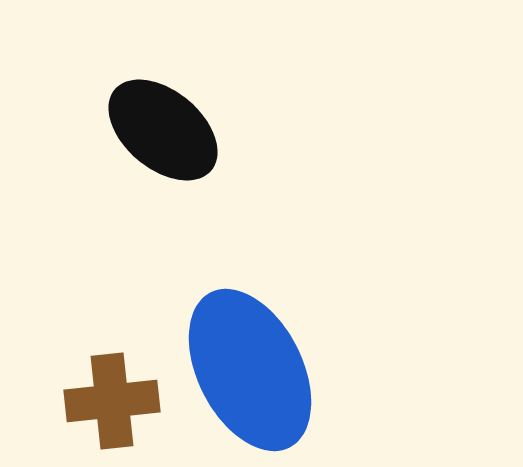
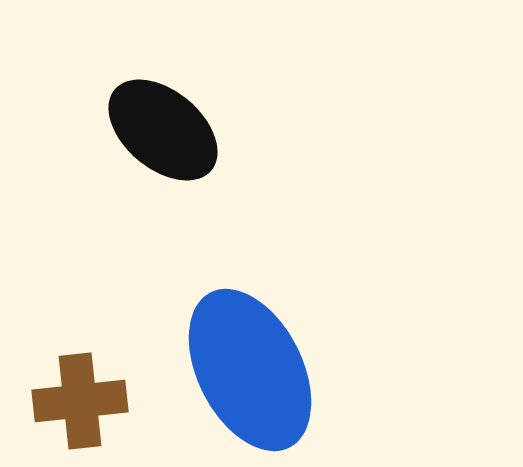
brown cross: moved 32 px left
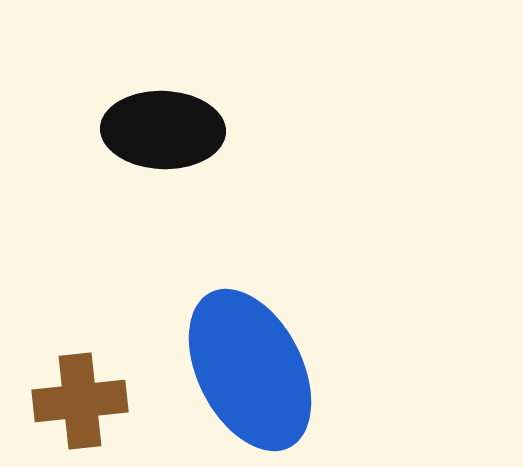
black ellipse: rotated 38 degrees counterclockwise
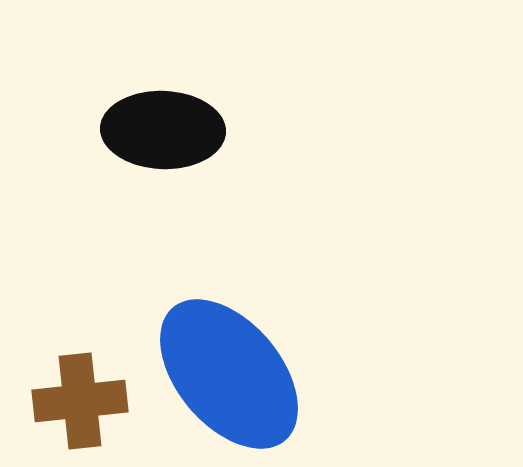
blue ellipse: moved 21 px left, 4 px down; rotated 13 degrees counterclockwise
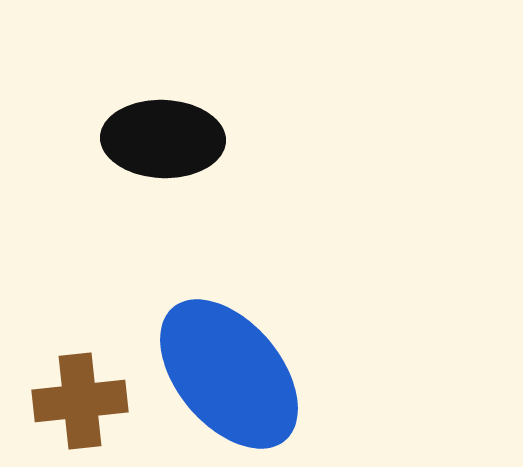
black ellipse: moved 9 px down
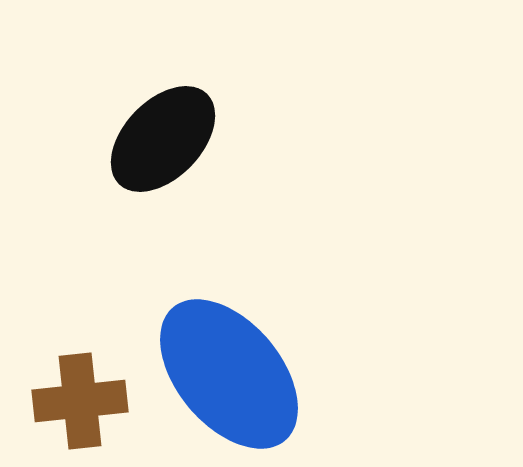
black ellipse: rotated 48 degrees counterclockwise
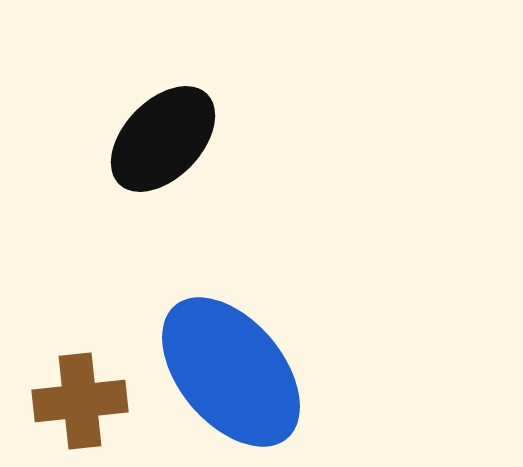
blue ellipse: moved 2 px right, 2 px up
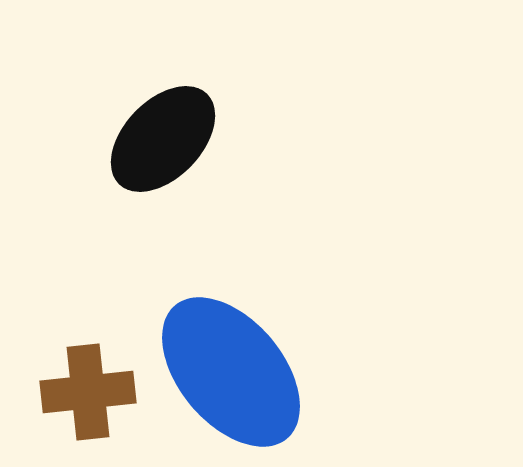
brown cross: moved 8 px right, 9 px up
